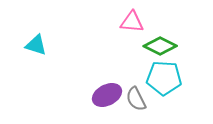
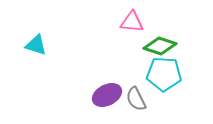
green diamond: rotated 8 degrees counterclockwise
cyan pentagon: moved 4 px up
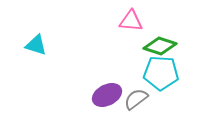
pink triangle: moved 1 px left, 1 px up
cyan pentagon: moved 3 px left, 1 px up
gray semicircle: rotated 80 degrees clockwise
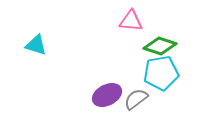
cyan pentagon: rotated 12 degrees counterclockwise
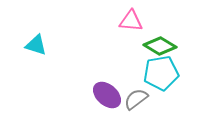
green diamond: rotated 12 degrees clockwise
purple ellipse: rotated 68 degrees clockwise
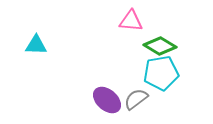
cyan triangle: rotated 15 degrees counterclockwise
purple ellipse: moved 5 px down
